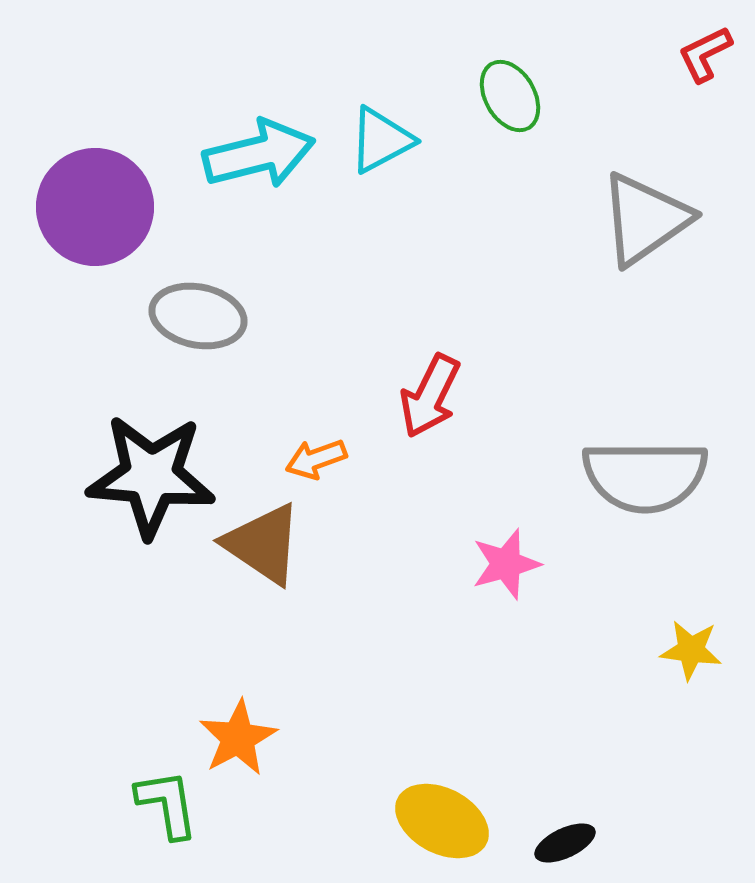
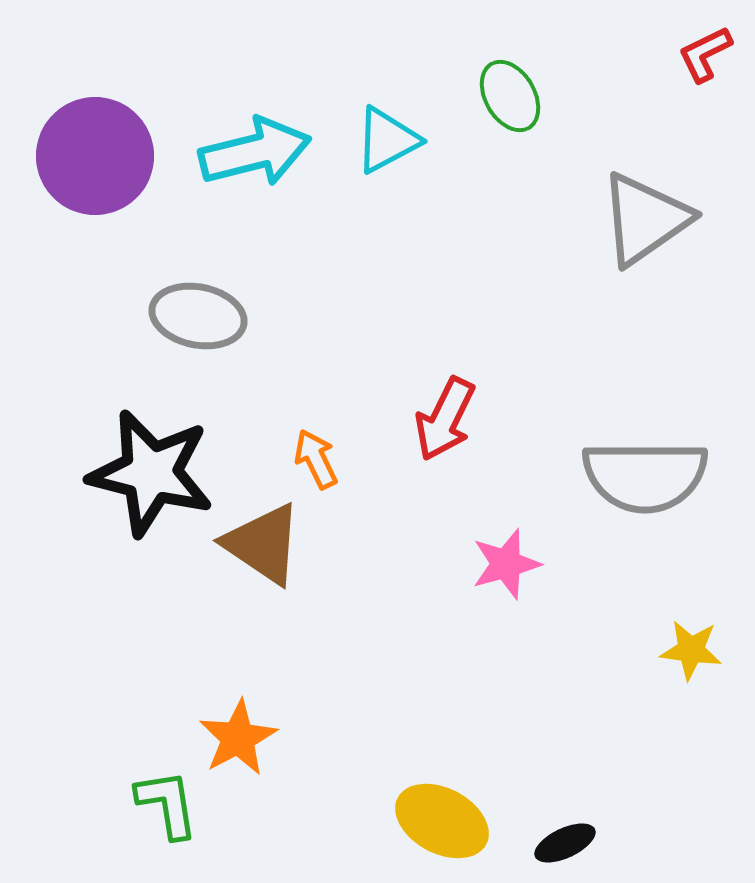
cyan triangle: moved 6 px right
cyan arrow: moved 4 px left, 2 px up
purple circle: moved 51 px up
red arrow: moved 15 px right, 23 px down
orange arrow: rotated 84 degrees clockwise
black star: moved 3 px up; rotated 9 degrees clockwise
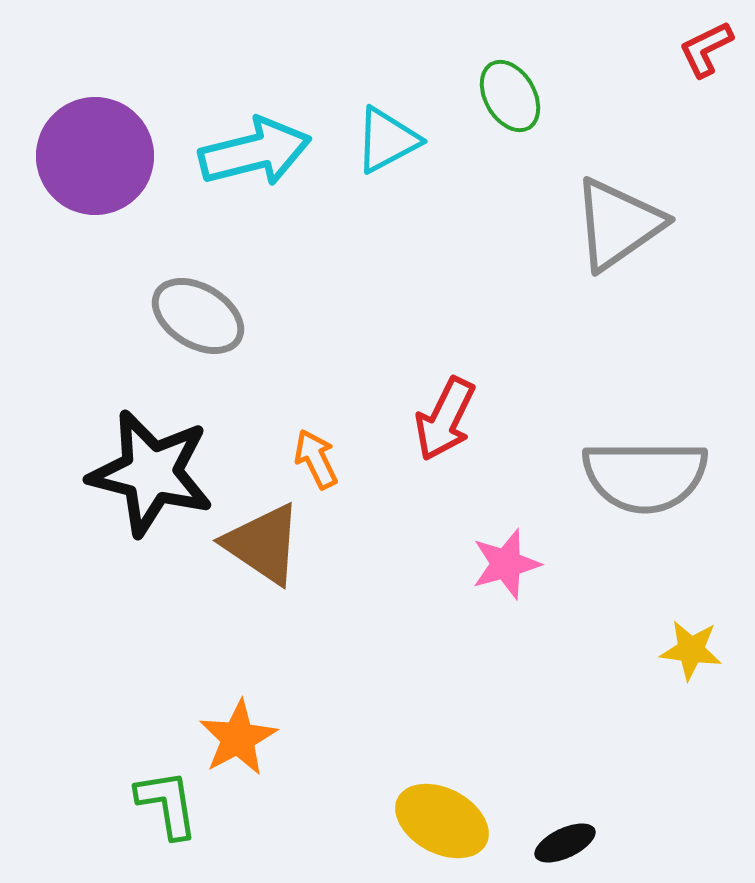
red L-shape: moved 1 px right, 5 px up
gray triangle: moved 27 px left, 5 px down
gray ellipse: rotated 20 degrees clockwise
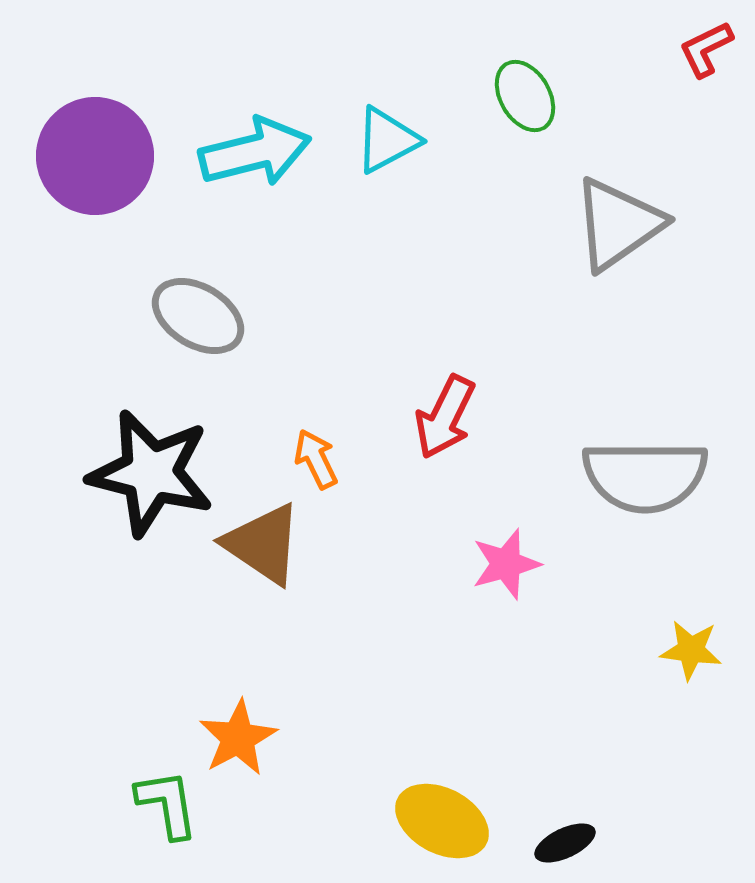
green ellipse: moved 15 px right
red arrow: moved 2 px up
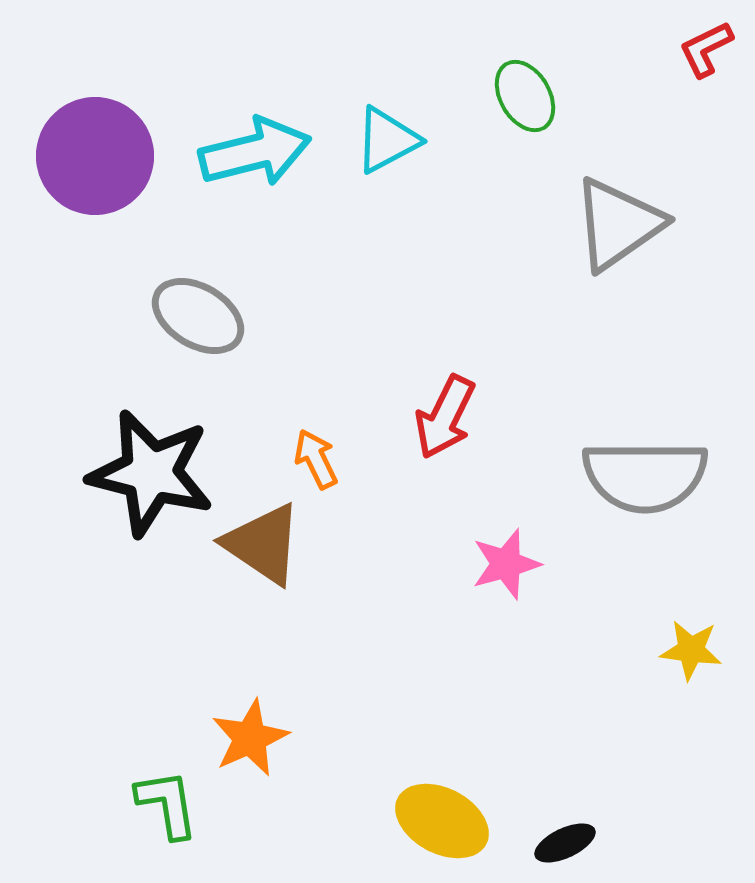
orange star: moved 12 px right; rotated 4 degrees clockwise
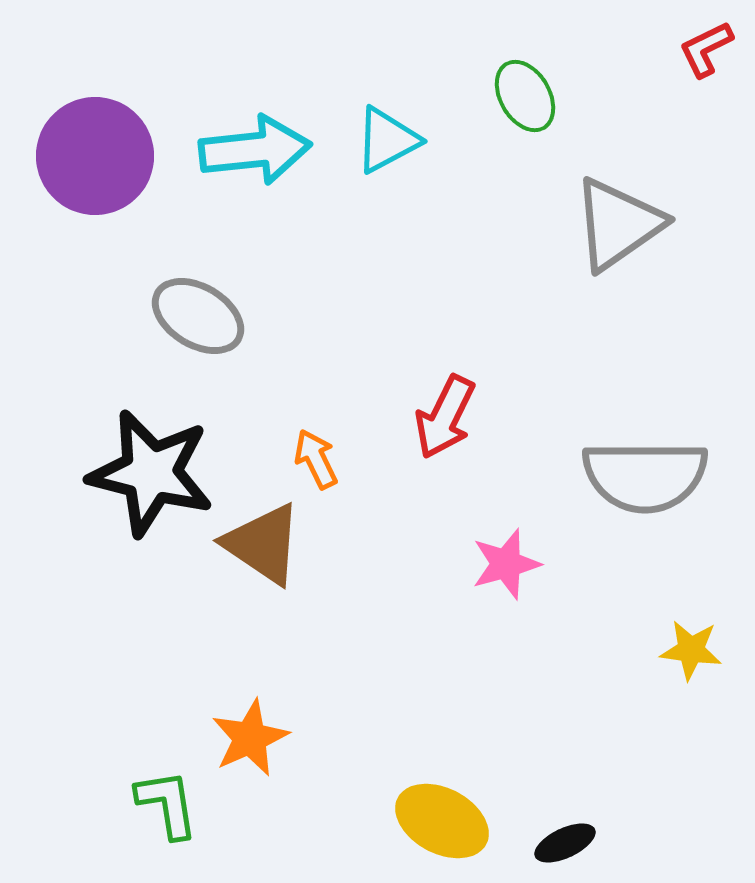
cyan arrow: moved 2 px up; rotated 8 degrees clockwise
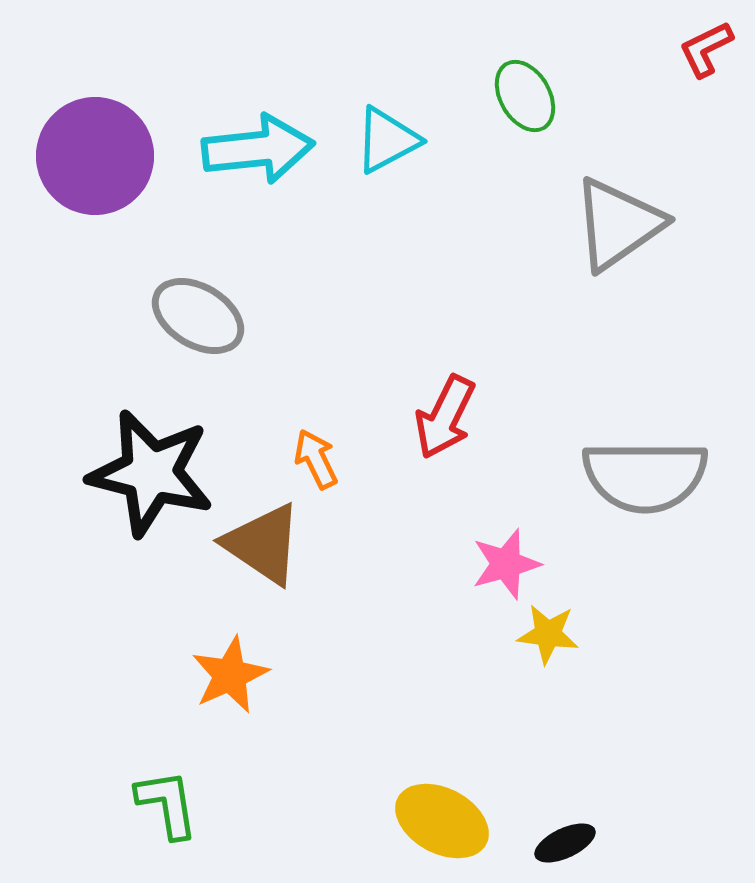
cyan arrow: moved 3 px right, 1 px up
yellow star: moved 143 px left, 16 px up
orange star: moved 20 px left, 63 px up
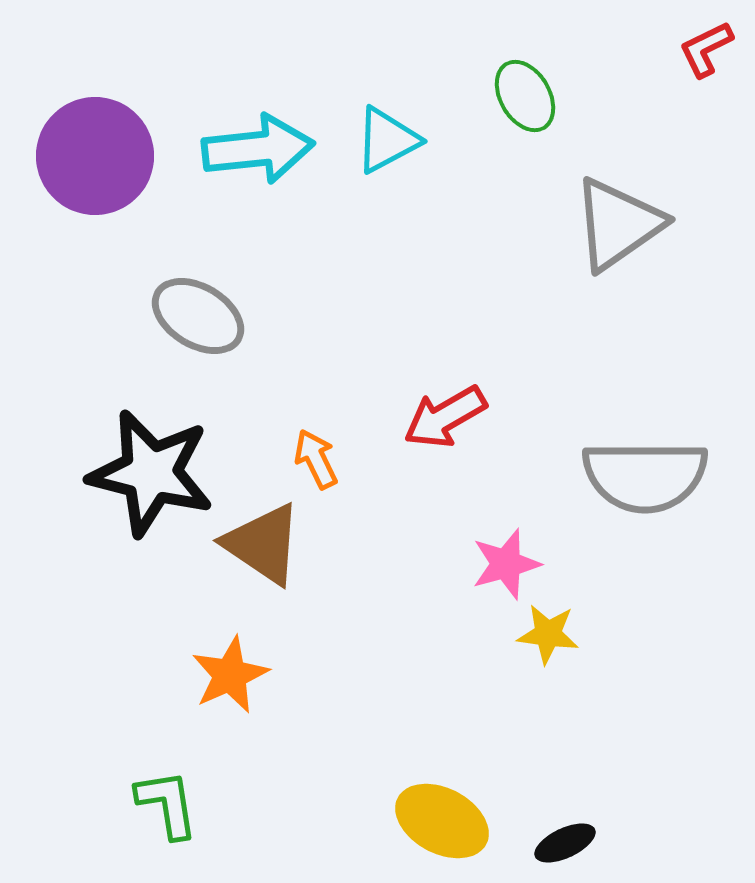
red arrow: rotated 34 degrees clockwise
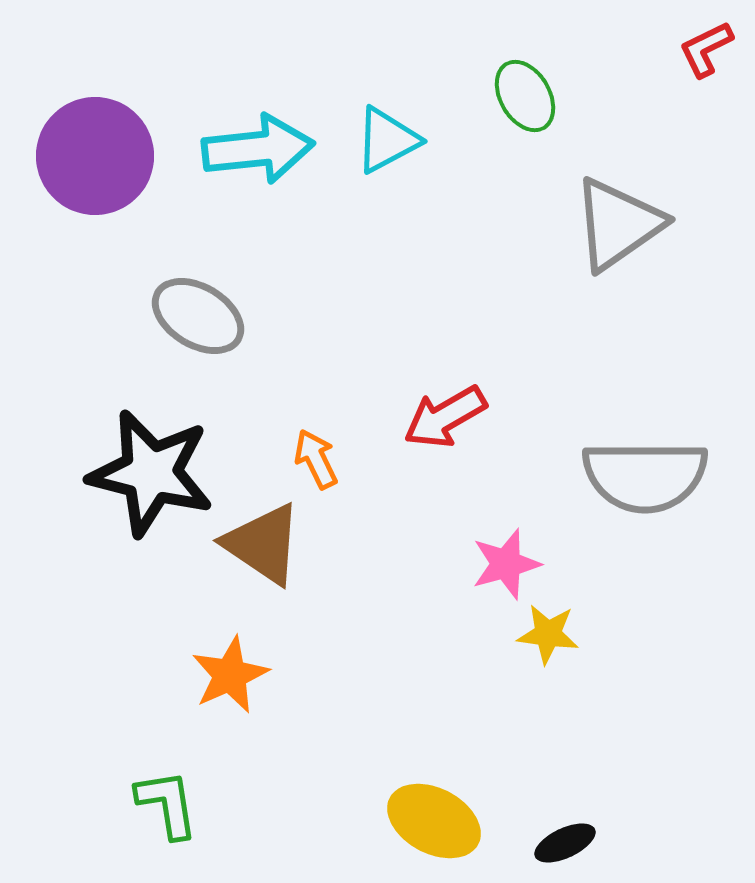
yellow ellipse: moved 8 px left
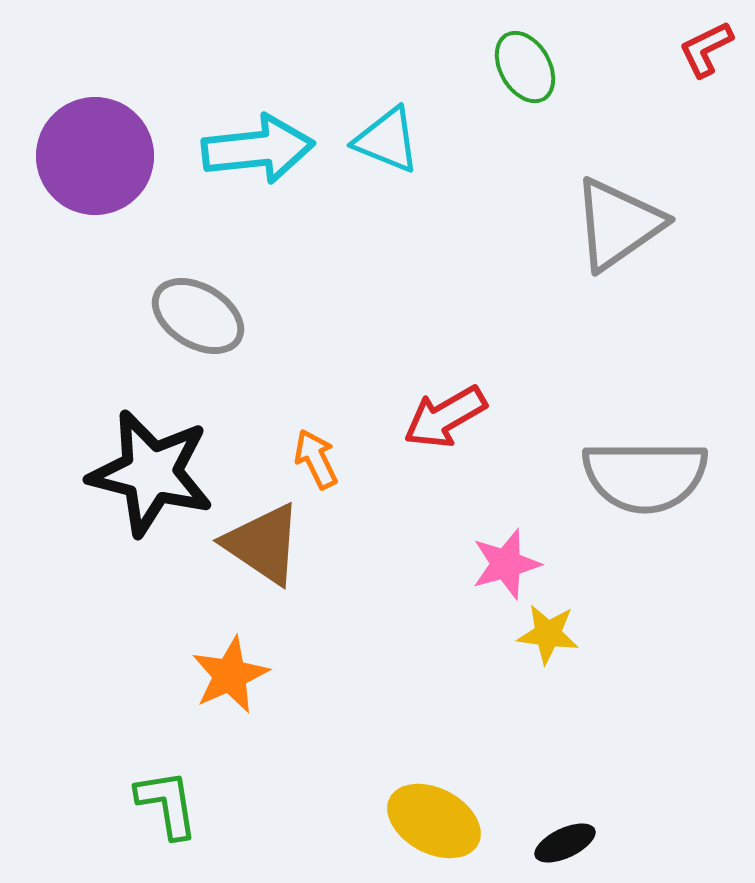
green ellipse: moved 29 px up
cyan triangle: rotated 50 degrees clockwise
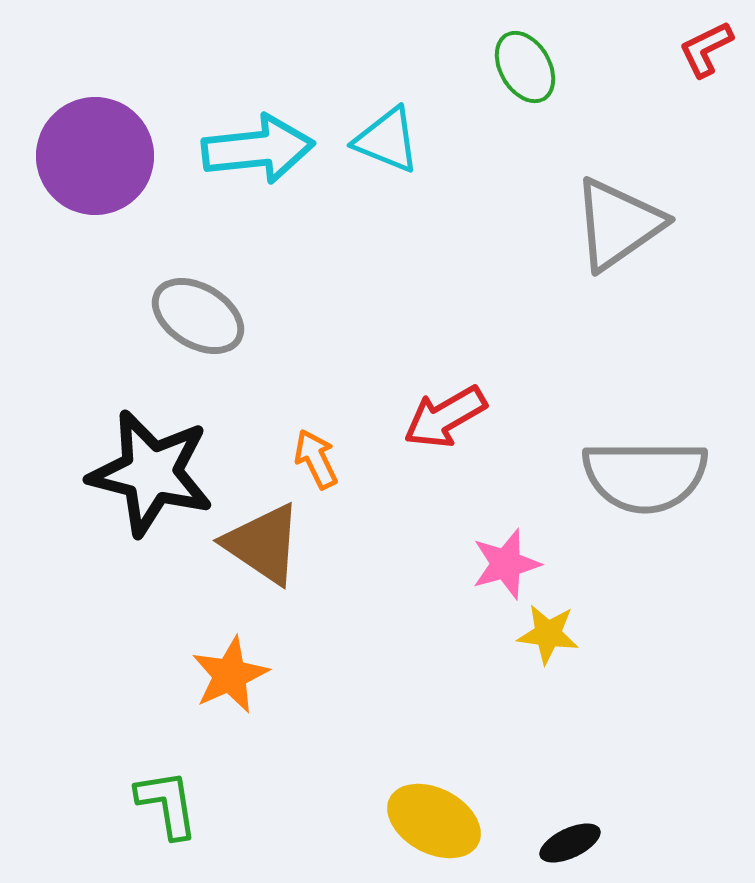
black ellipse: moved 5 px right
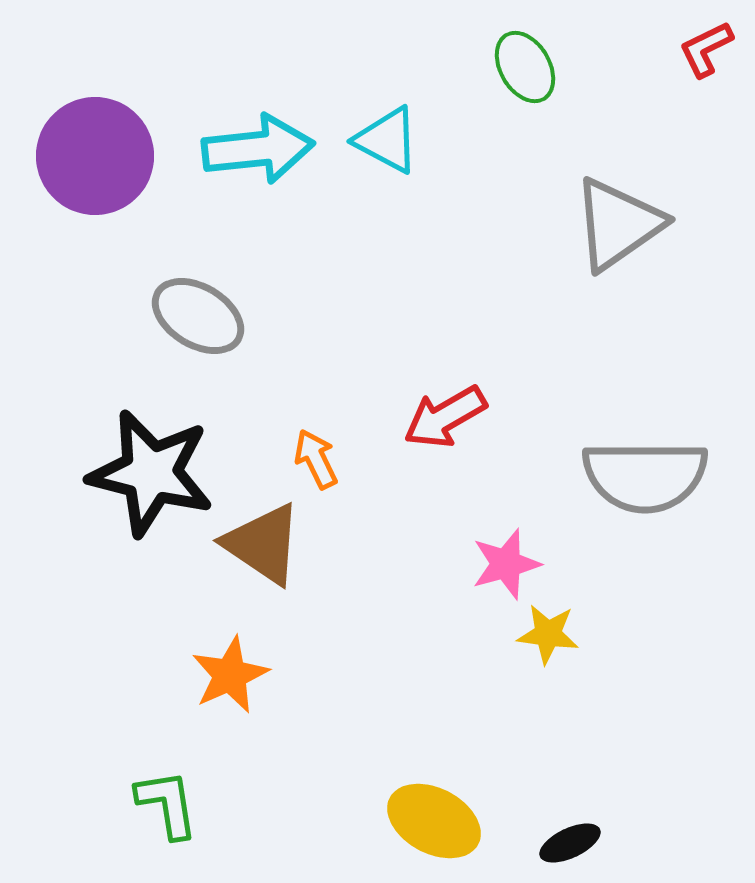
cyan triangle: rotated 6 degrees clockwise
